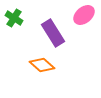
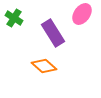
pink ellipse: moved 2 px left, 1 px up; rotated 15 degrees counterclockwise
orange diamond: moved 2 px right, 1 px down
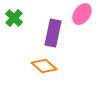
green cross: rotated 12 degrees clockwise
purple rectangle: rotated 44 degrees clockwise
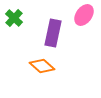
pink ellipse: moved 2 px right, 1 px down
orange diamond: moved 2 px left
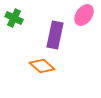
green cross: rotated 18 degrees counterclockwise
purple rectangle: moved 2 px right, 2 px down
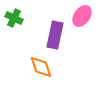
pink ellipse: moved 2 px left, 1 px down
orange diamond: moved 1 px left, 1 px down; rotated 30 degrees clockwise
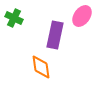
orange diamond: rotated 10 degrees clockwise
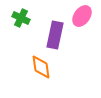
green cross: moved 7 px right
